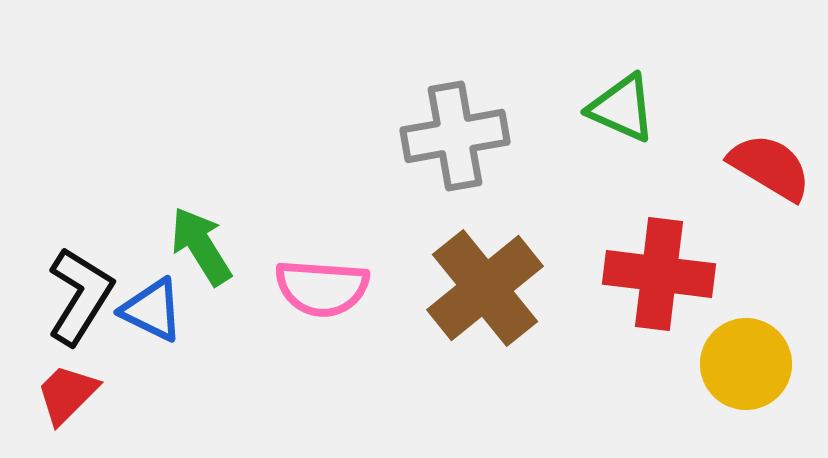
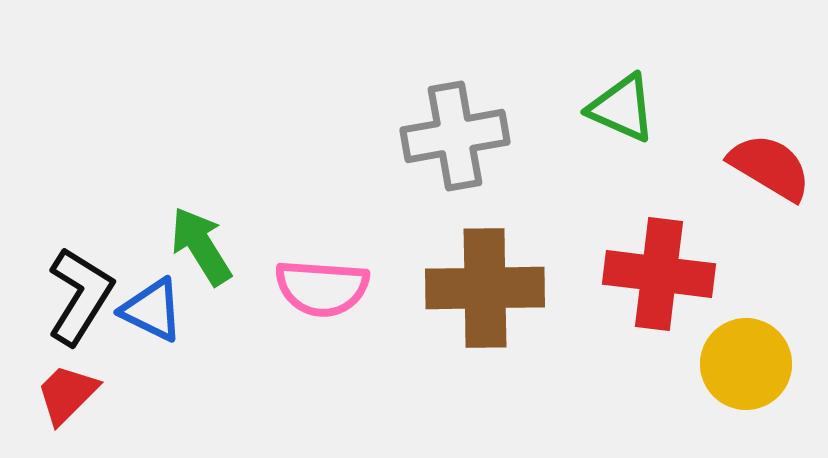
brown cross: rotated 38 degrees clockwise
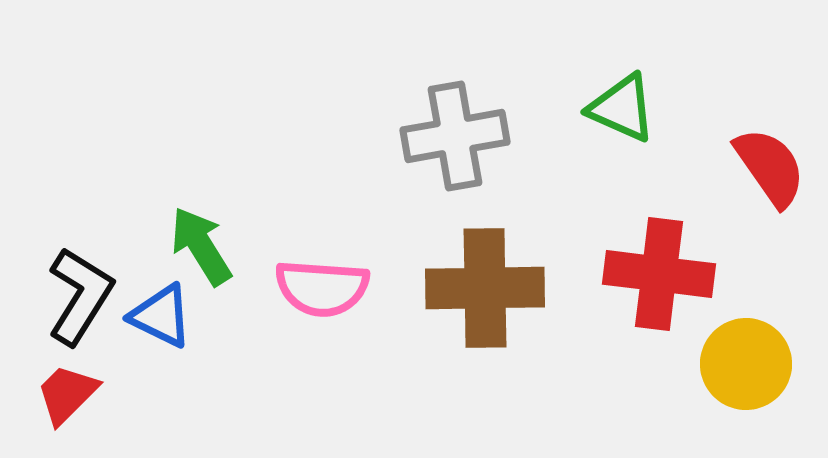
red semicircle: rotated 24 degrees clockwise
blue triangle: moved 9 px right, 6 px down
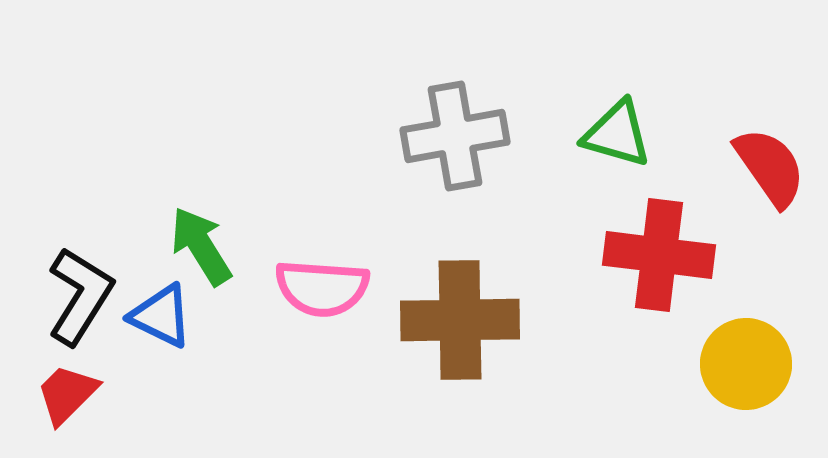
green triangle: moved 5 px left, 26 px down; rotated 8 degrees counterclockwise
red cross: moved 19 px up
brown cross: moved 25 px left, 32 px down
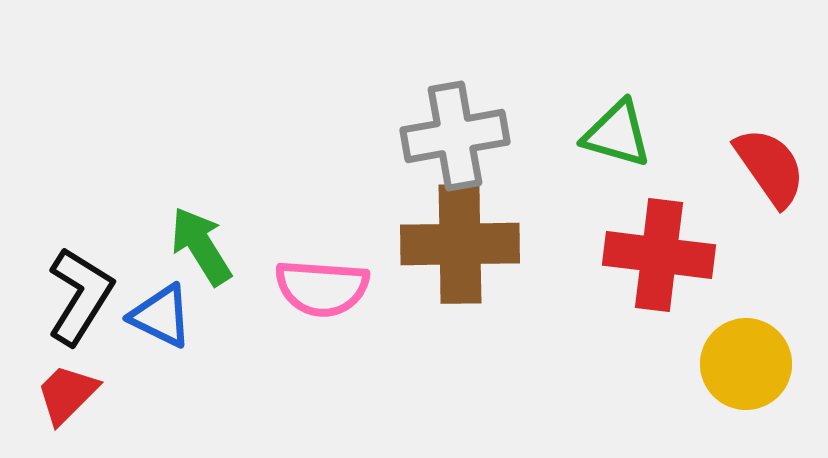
brown cross: moved 76 px up
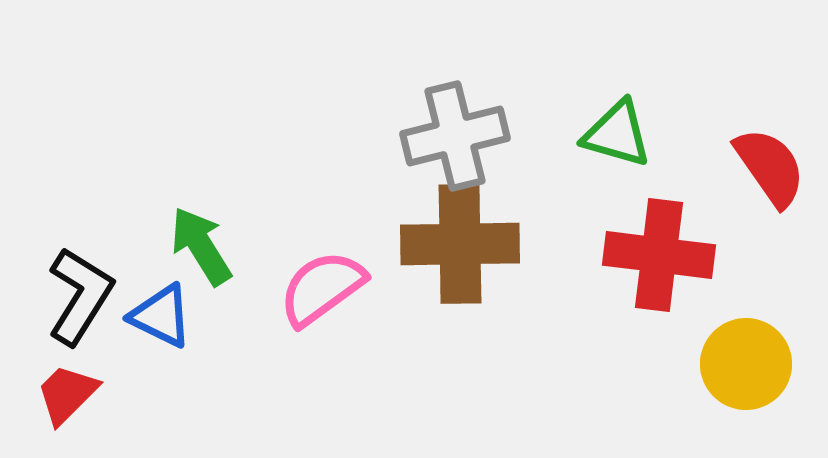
gray cross: rotated 4 degrees counterclockwise
pink semicircle: rotated 140 degrees clockwise
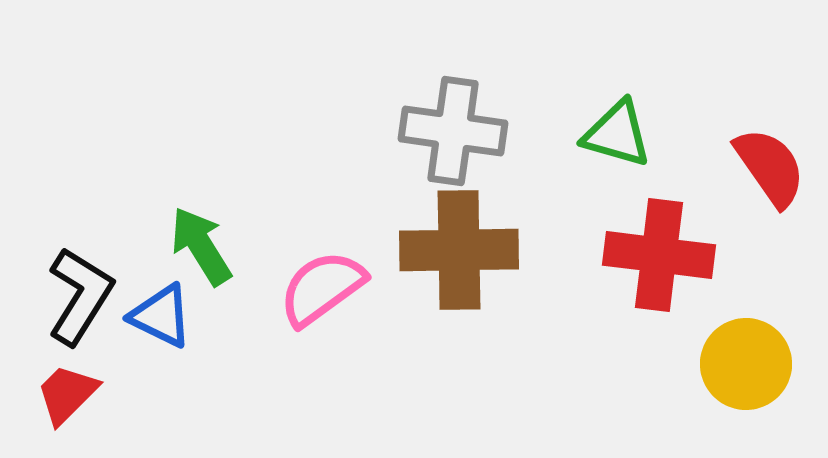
gray cross: moved 2 px left, 5 px up; rotated 22 degrees clockwise
brown cross: moved 1 px left, 6 px down
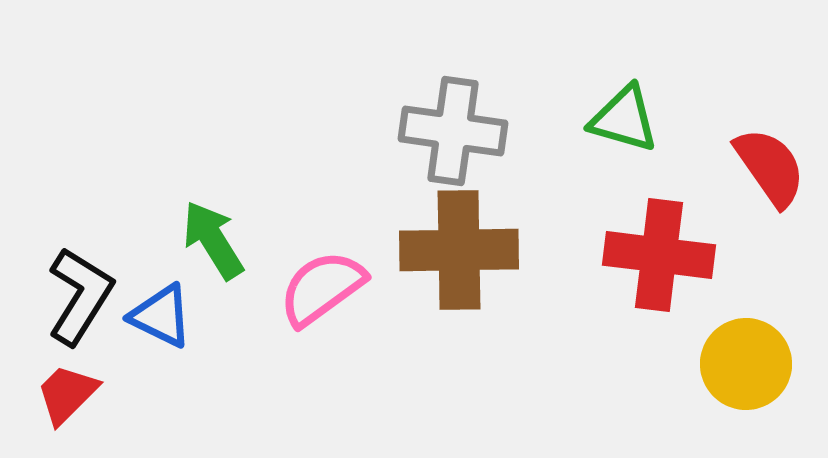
green triangle: moved 7 px right, 15 px up
green arrow: moved 12 px right, 6 px up
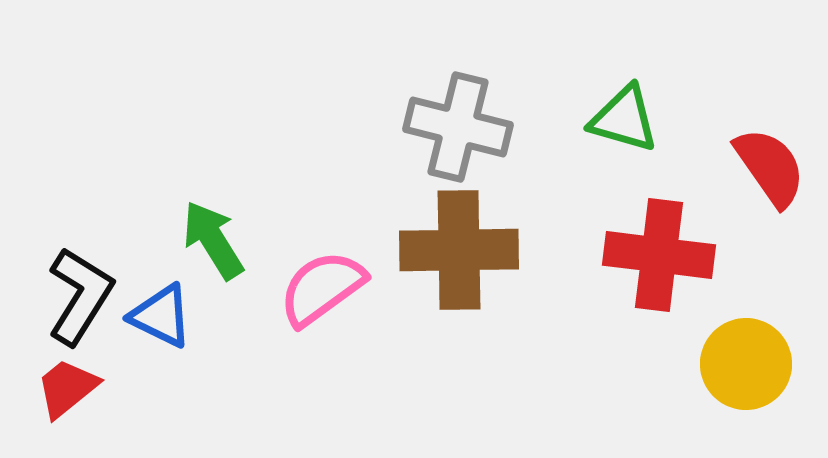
gray cross: moved 5 px right, 4 px up; rotated 6 degrees clockwise
red trapezoid: moved 6 px up; rotated 6 degrees clockwise
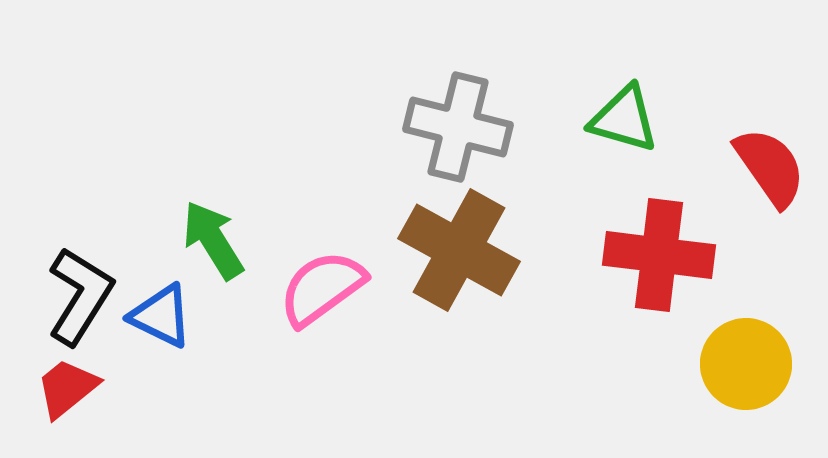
brown cross: rotated 30 degrees clockwise
